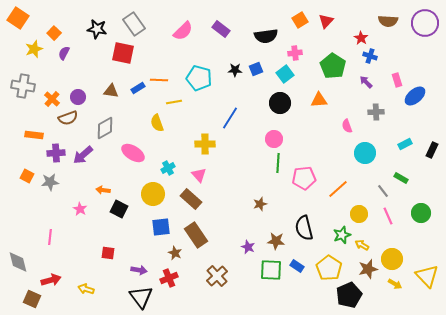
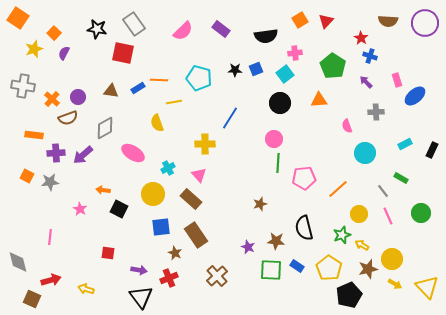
yellow triangle at (427, 276): moved 11 px down
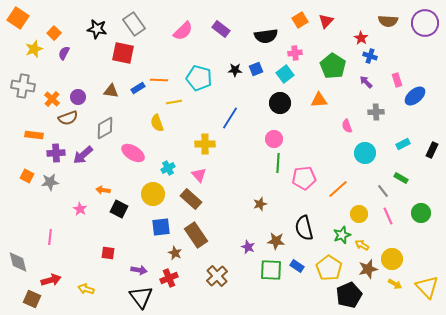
cyan rectangle at (405, 144): moved 2 px left
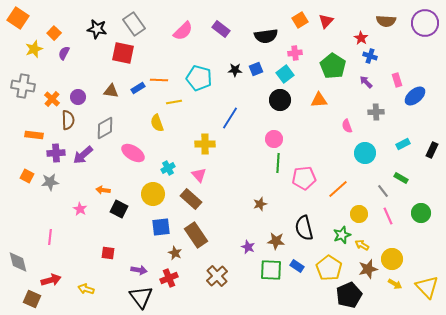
brown semicircle at (388, 21): moved 2 px left
black circle at (280, 103): moved 3 px up
brown semicircle at (68, 118): moved 2 px down; rotated 72 degrees counterclockwise
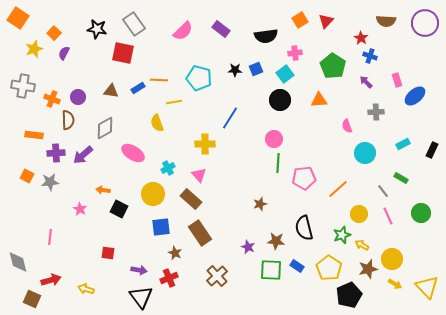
orange cross at (52, 99): rotated 21 degrees counterclockwise
brown rectangle at (196, 235): moved 4 px right, 2 px up
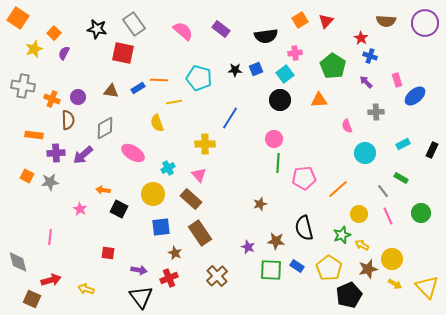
pink semicircle at (183, 31): rotated 95 degrees counterclockwise
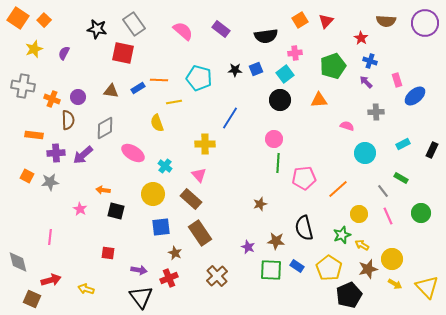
orange square at (54, 33): moved 10 px left, 13 px up
blue cross at (370, 56): moved 5 px down
green pentagon at (333, 66): rotated 20 degrees clockwise
pink semicircle at (347, 126): rotated 128 degrees clockwise
cyan cross at (168, 168): moved 3 px left, 2 px up; rotated 24 degrees counterclockwise
black square at (119, 209): moved 3 px left, 2 px down; rotated 12 degrees counterclockwise
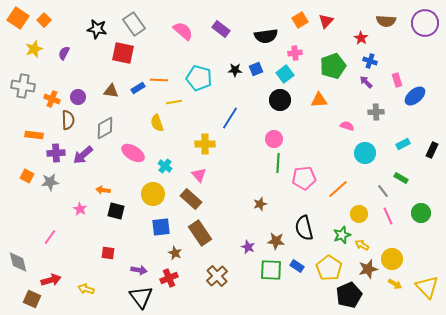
pink line at (50, 237): rotated 28 degrees clockwise
